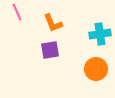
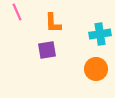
orange L-shape: rotated 20 degrees clockwise
purple square: moved 3 px left
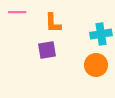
pink line: rotated 66 degrees counterclockwise
cyan cross: moved 1 px right
orange circle: moved 4 px up
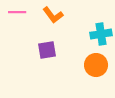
orange L-shape: moved 8 px up; rotated 35 degrees counterclockwise
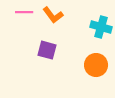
pink line: moved 7 px right
cyan cross: moved 7 px up; rotated 25 degrees clockwise
purple square: rotated 24 degrees clockwise
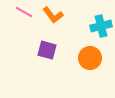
pink line: rotated 30 degrees clockwise
cyan cross: moved 1 px up; rotated 30 degrees counterclockwise
orange circle: moved 6 px left, 7 px up
